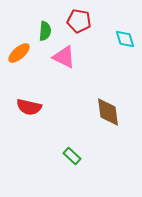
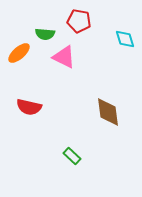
green semicircle: moved 3 px down; rotated 90 degrees clockwise
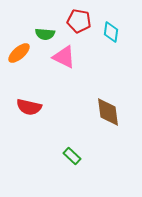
cyan diamond: moved 14 px left, 7 px up; rotated 25 degrees clockwise
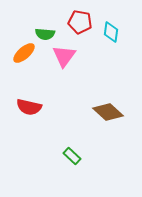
red pentagon: moved 1 px right, 1 px down
orange ellipse: moved 5 px right
pink triangle: moved 1 px up; rotated 40 degrees clockwise
brown diamond: rotated 40 degrees counterclockwise
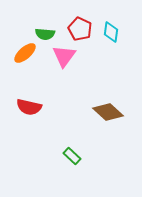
red pentagon: moved 7 px down; rotated 15 degrees clockwise
orange ellipse: moved 1 px right
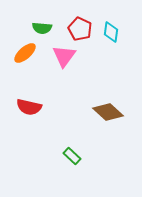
green semicircle: moved 3 px left, 6 px up
